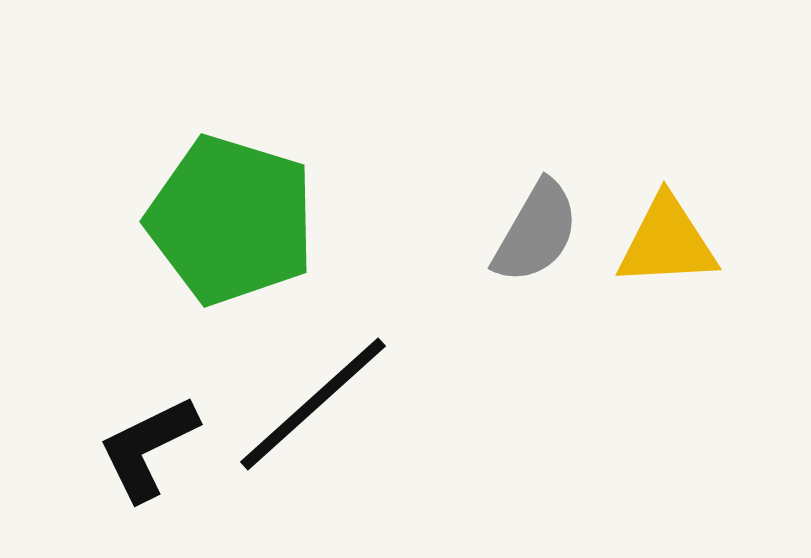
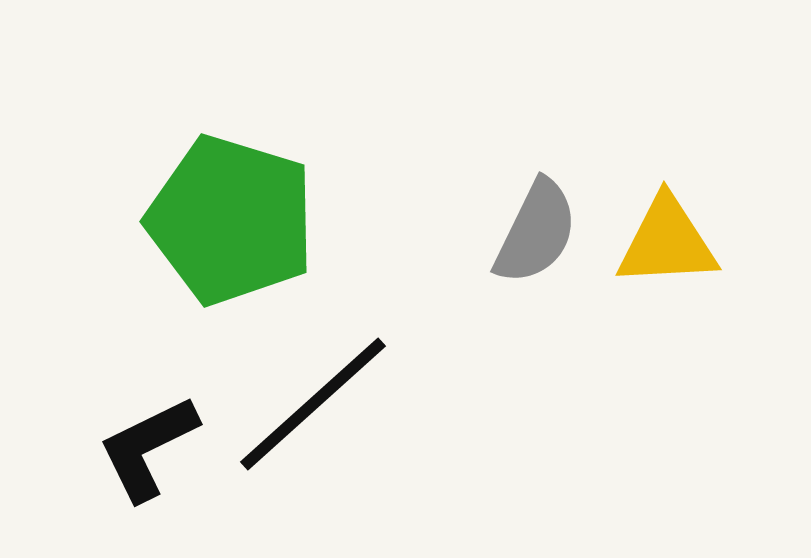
gray semicircle: rotated 4 degrees counterclockwise
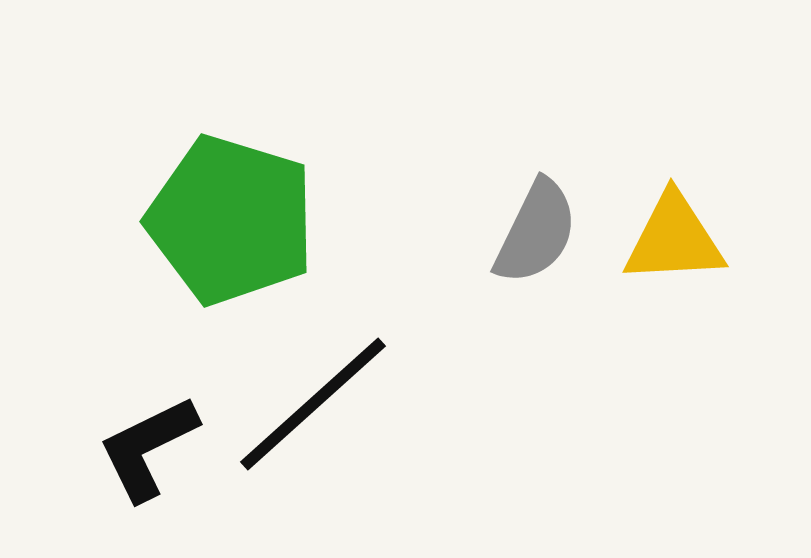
yellow triangle: moved 7 px right, 3 px up
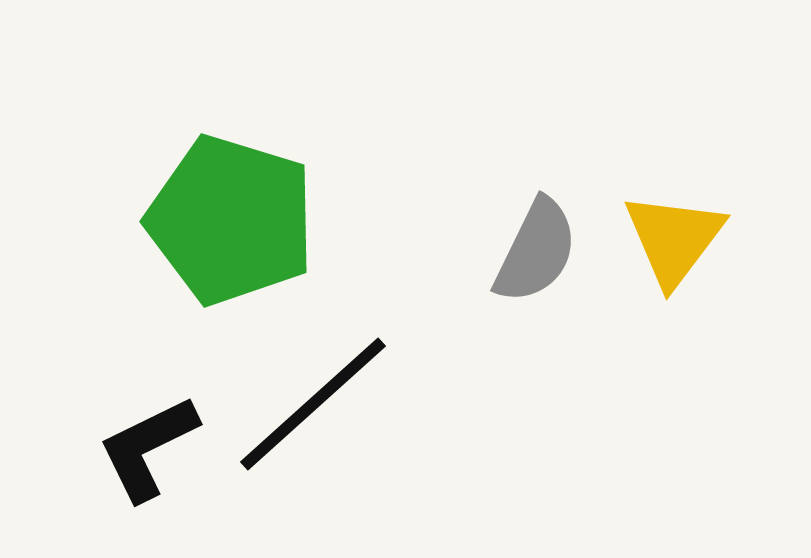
gray semicircle: moved 19 px down
yellow triangle: rotated 50 degrees counterclockwise
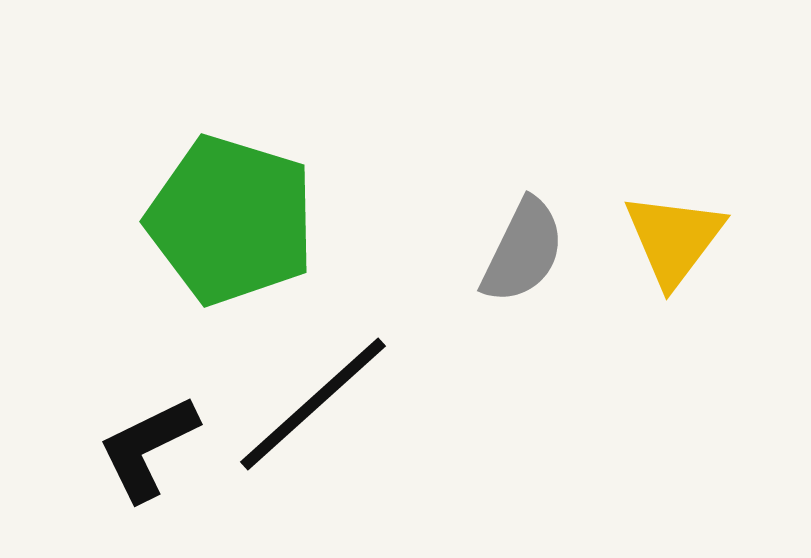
gray semicircle: moved 13 px left
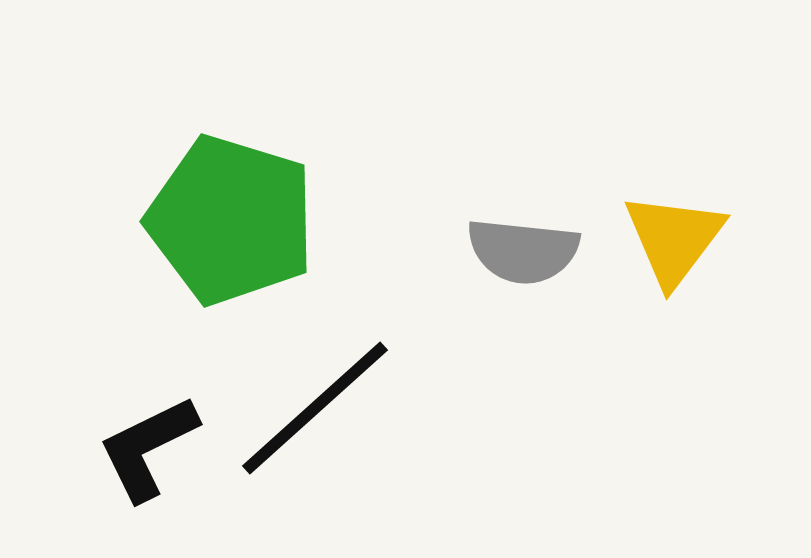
gray semicircle: rotated 70 degrees clockwise
black line: moved 2 px right, 4 px down
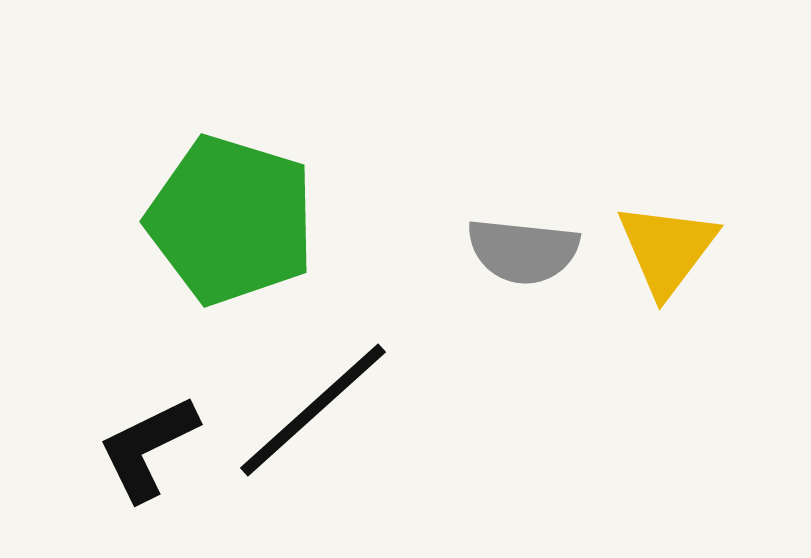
yellow triangle: moved 7 px left, 10 px down
black line: moved 2 px left, 2 px down
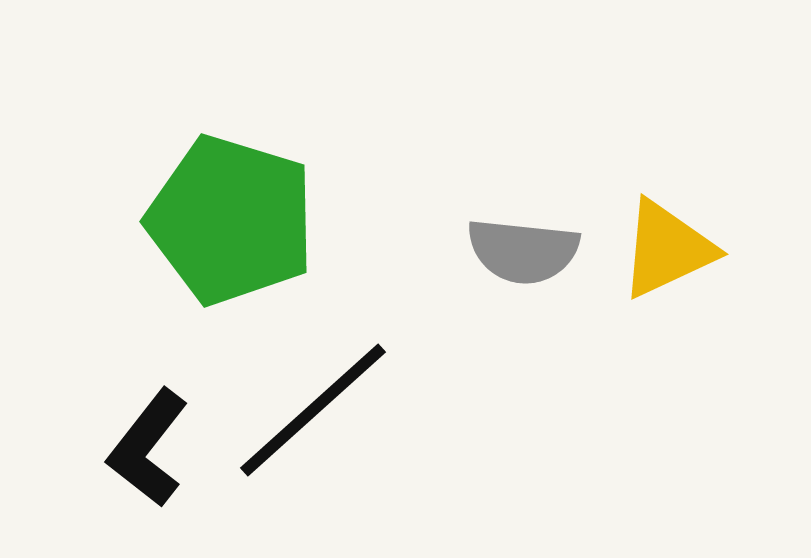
yellow triangle: rotated 28 degrees clockwise
black L-shape: rotated 26 degrees counterclockwise
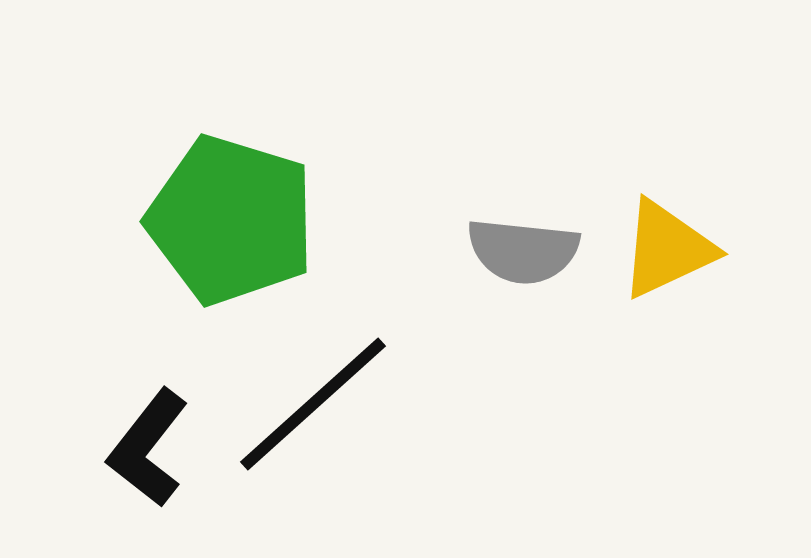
black line: moved 6 px up
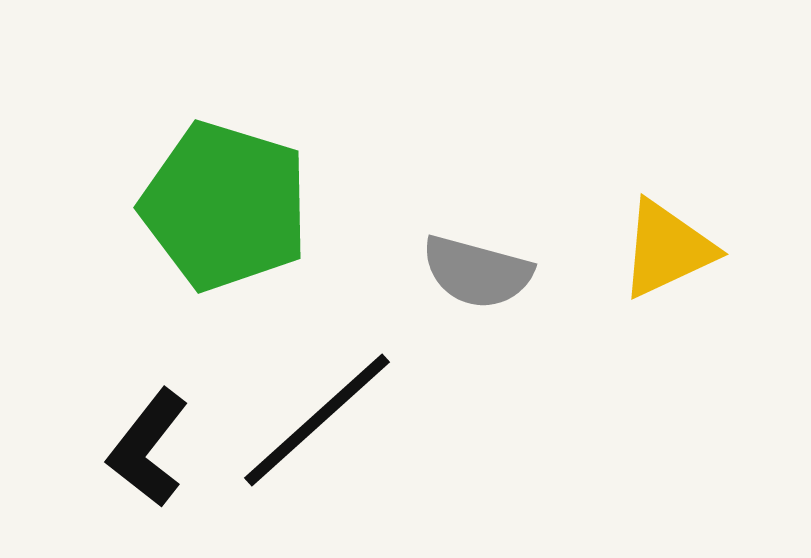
green pentagon: moved 6 px left, 14 px up
gray semicircle: moved 46 px left, 21 px down; rotated 9 degrees clockwise
black line: moved 4 px right, 16 px down
